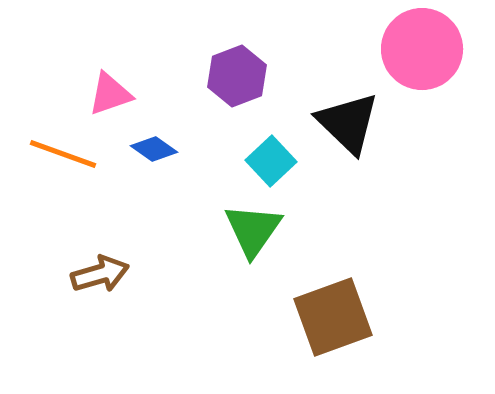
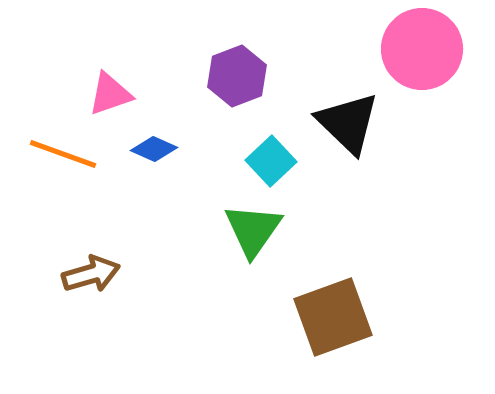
blue diamond: rotated 12 degrees counterclockwise
brown arrow: moved 9 px left
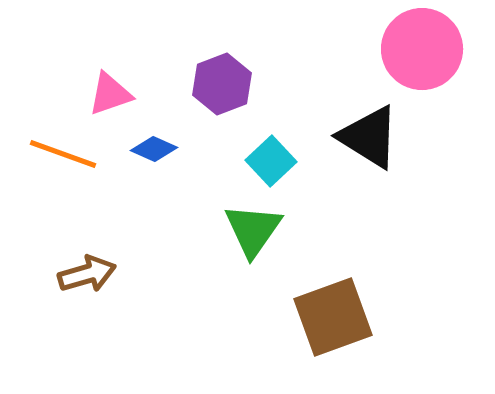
purple hexagon: moved 15 px left, 8 px down
black triangle: moved 21 px right, 14 px down; rotated 12 degrees counterclockwise
brown arrow: moved 4 px left
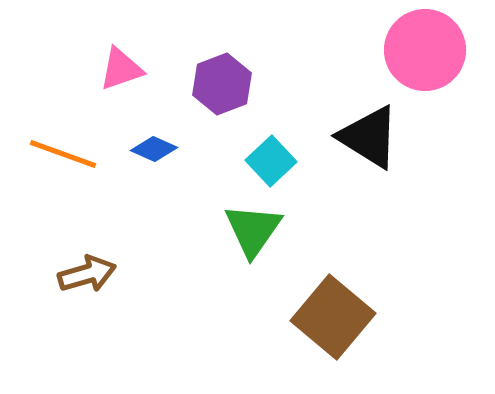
pink circle: moved 3 px right, 1 px down
pink triangle: moved 11 px right, 25 px up
brown square: rotated 30 degrees counterclockwise
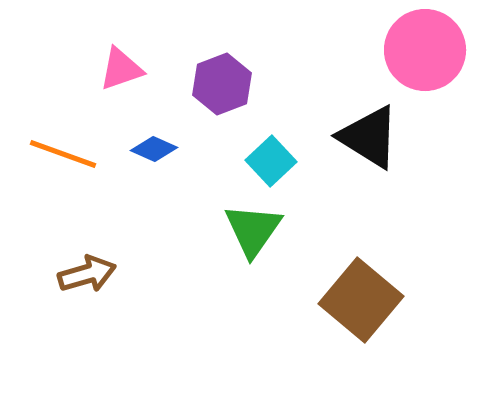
brown square: moved 28 px right, 17 px up
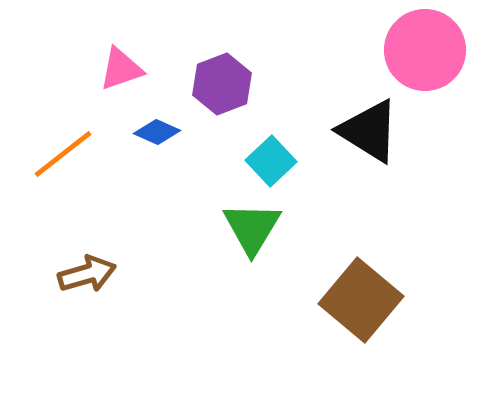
black triangle: moved 6 px up
blue diamond: moved 3 px right, 17 px up
orange line: rotated 58 degrees counterclockwise
green triangle: moved 1 px left, 2 px up; rotated 4 degrees counterclockwise
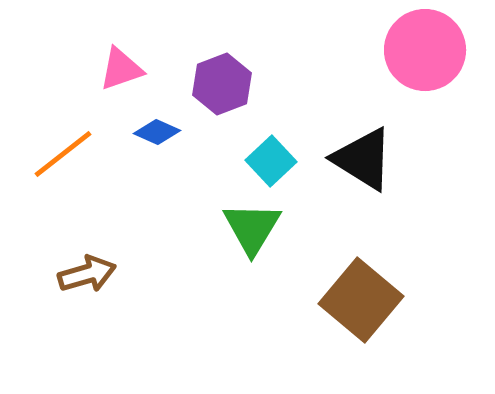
black triangle: moved 6 px left, 28 px down
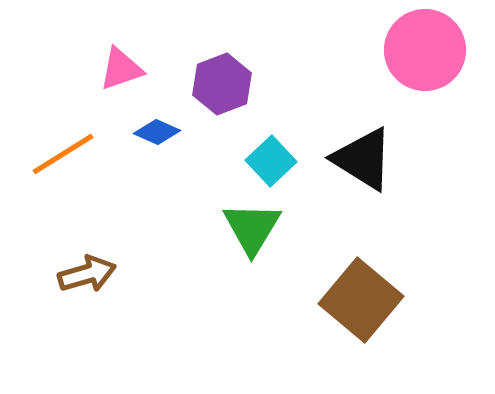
orange line: rotated 6 degrees clockwise
